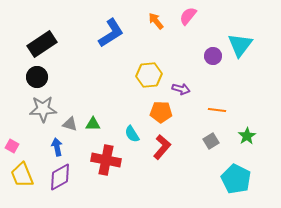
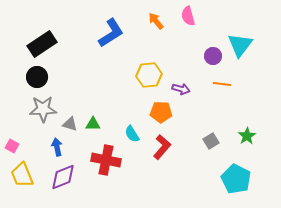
pink semicircle: rotated 54 degrees counterclockwise
orange line: moved 5 px right, 26 px up
purple diamond: moved 3 px right; rotated 8 degrees clockwise
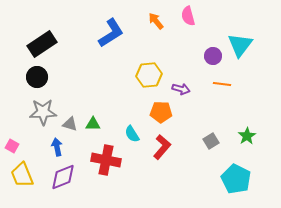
gray star: moved 3 px down
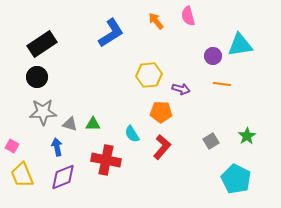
cyan triangle: rotated 44 degrees clockwise
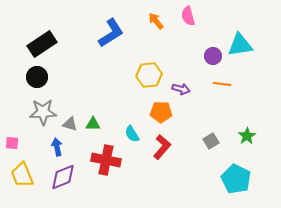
pink square: moved 3 px up; rotated 24 degrees counterclockwise
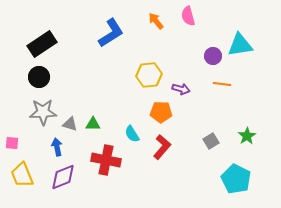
black circle: moved 2 px right
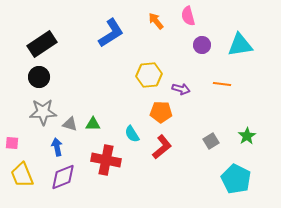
purple circle: moved 11 px left, 11 px up
red L-shape: rotated 10 degrees clockwise
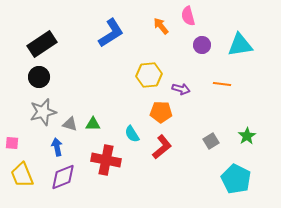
orange arrow: moved 5 px right, 5 px down
gray star: rotated 12 degrees counterclockwise
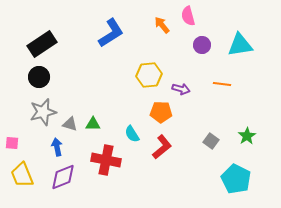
orange arrow: moved 1 px right, 1 px up
gray square: rotated 21 degrees counterclockwise
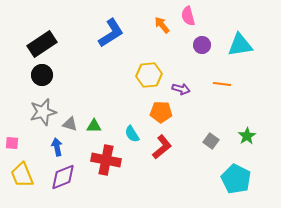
black circle: moved 3 px right, 2 px up
green triangle: moved 1 px right, 2 px down
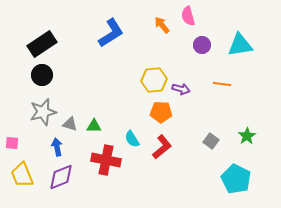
yellow hexagon: moved 5 px right, 5 px down
cyan semicircle: moved 5 px down
purple diamond: moved 2 px left
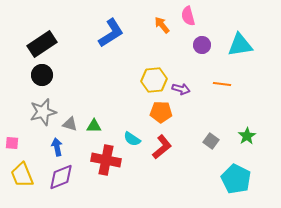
cyan semicircle: rotated 24 degrees counterclockwise
